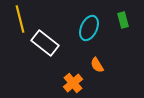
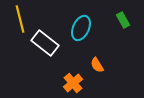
green rectangle: rotated 14 degrees counterclockwise
cyan ellipse: moved 8 px left
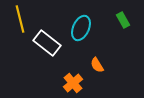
white rectangle: moved 2 px right
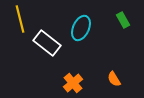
orange semicircle: moved 17 px right, 14 px down
